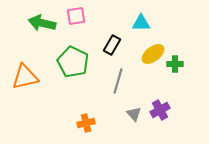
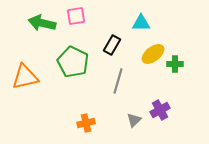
gray triangle: moved 6 px down; rotated 28 degrees clockwise
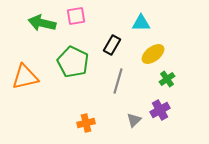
green cross: moved 8 px left, 15 px down; rotated 35 degrees counterclockwise
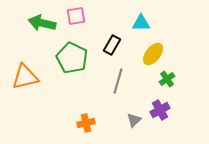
yellow ellipse: rotated 15 degrees counterclockwise
green pentagon: moved 1 px left, 4 px up
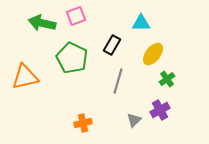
pink square: rotated 12 degrees counterclockwise
orange cross: moved 3 px left
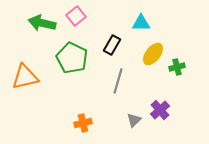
pink square: rotated 18 degrees counterclockwise
green cross: moved 10 px right, 12 px up; rotated 21 degrees clockwise
purple cross: rotated 12 degrees counterclockwise
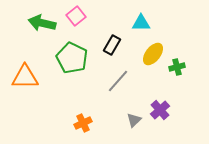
orange triangle: rotated 12 degrees clockwise
gray line: rotated 25 degrees clockwise
orange cross: rotated 12 degrees counterclockwise
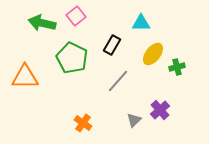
orange cross: rotated 30 degrees counterclockwise
